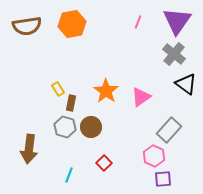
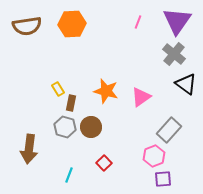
orange hexagon: rotated 8 degrees clockwise
orange star: rotated 20 degrees counterclockwise
pink hexagon: rotated 15 degrees clockwise
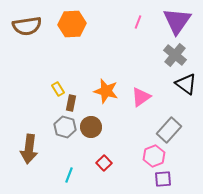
gray cross: moved 1 px right, 1 px down
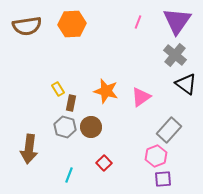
pink hexagon: moved 2 px right
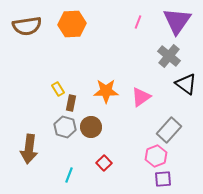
gray cross: moved 6 px left, 1 px down
orange star: rotated 15 degrees counterclockwise
